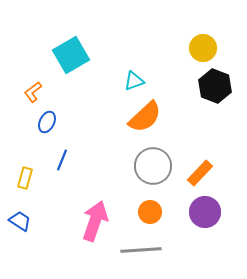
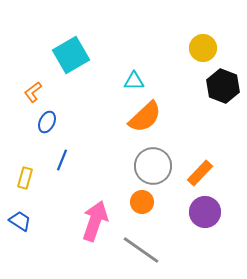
cyan triangle: rotated 20 degrees clockwise
black hexagon: moved 8 px right
orange circle: moved 8 px left, 10 px up
gray line: rotated 39 degrees clockwise
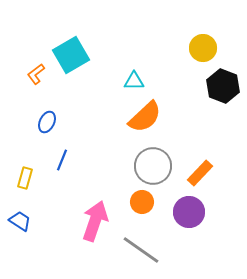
orange L-shape: moved 3 px right, 18 px up
purple circle: moved 16 px left
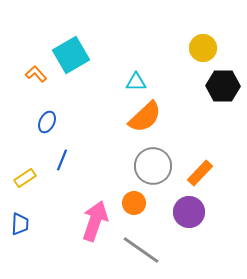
orange L-shape: rotated 85 degrees clockwise
cyan triangle: moved 2 px right, 1 px down
black hexagon: rotated 20 degrees counterclockwise
yellow rectangle: rotated 40 degrees clockwise
orange circle: moved 8 px left, 1 px down
blue trapezoid: moved 3 px down; rotated 60 degrees clockwise
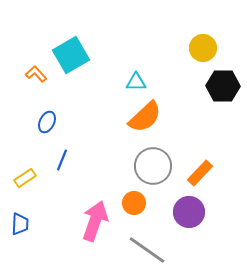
gray line: moved 6 px right
